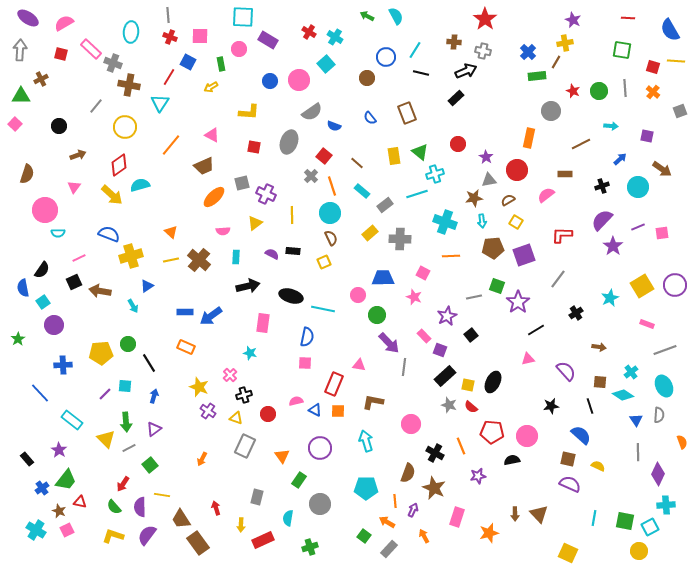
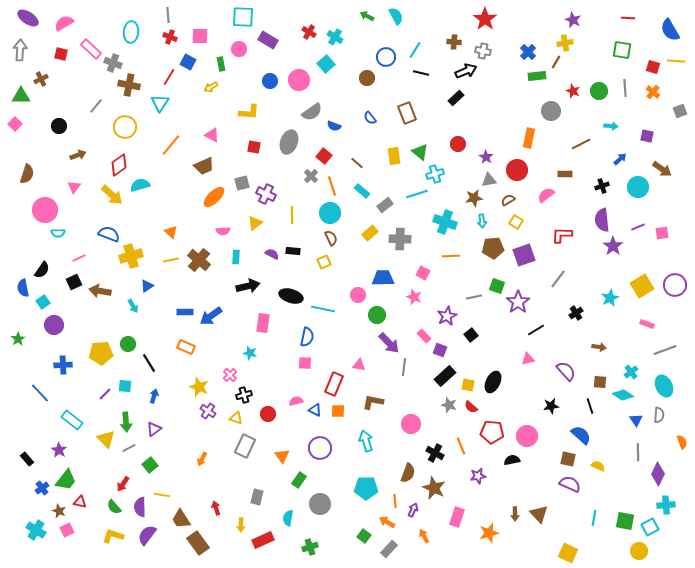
purple semicircle at (602, 220): rotated 50 degrees counterclockwise
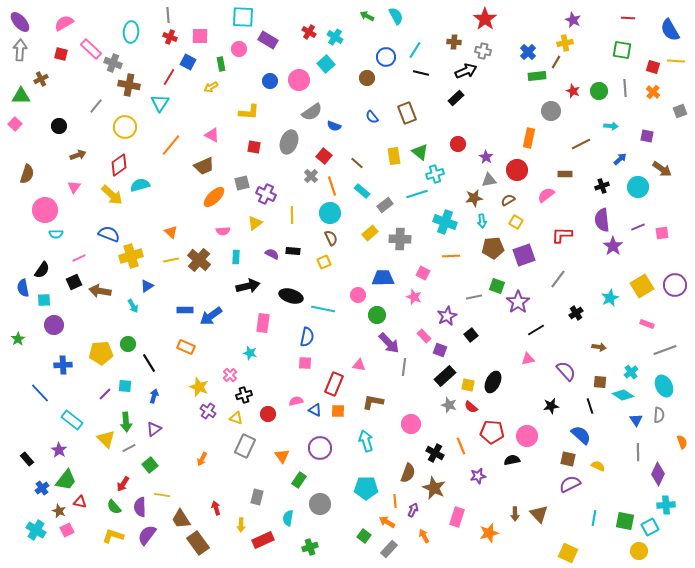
purple ellipse at (28, 18): moved 8 px left, 4 px down; rotated 15 degrees clockwise
blue semicircle at (370, 118): moved 2 px right, 1 px up
cyan semicircle at (58, 233): moved 2 px left, 1 px down
cyan square at (43, 302): moved 1 px right, 2 px up; rotated 32 degrees clockwise
blue rectangle at (185, 312): moved 2 px up
purple semicircle at (570, 484): rotated 50 degrees counterclockwise
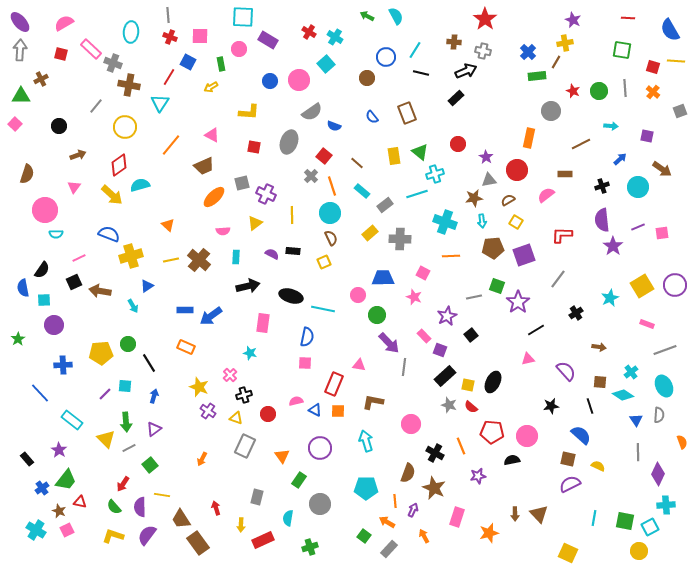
orange triangle at (171, 232): moved 3 px left, 7 px up
